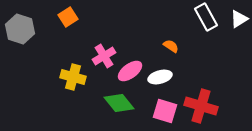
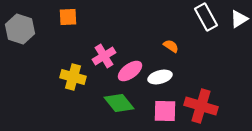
orange square: rotated 30 degrees clockwise
pink square: rotated 15 degrees counterclockwise
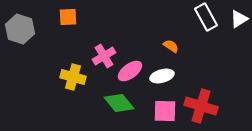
white ellipse: moved 2 px right, 1 px up
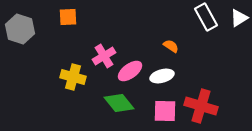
white triangle: moved 1 px up
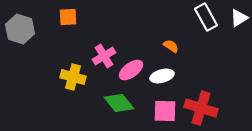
pink ellipse: moved 1 px right, 1 px up
red cross: moved 2 px down
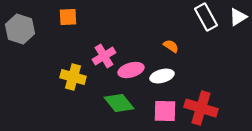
white triangle: moved 1 px left, 1 px up
pink ellipse: rotated 20 degrees clockwise
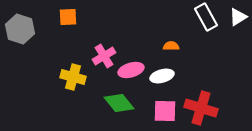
orange semicircle: rotated 35 degrees counterclockwise
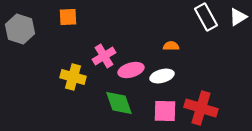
green diamond: rotated 20 degrees clockwise
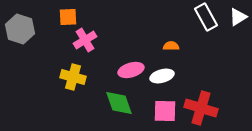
pink cross: moved 19 px left, 16 px up
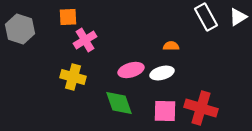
white ellipse: moved 3 px up
